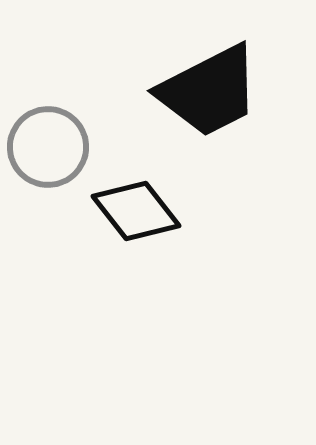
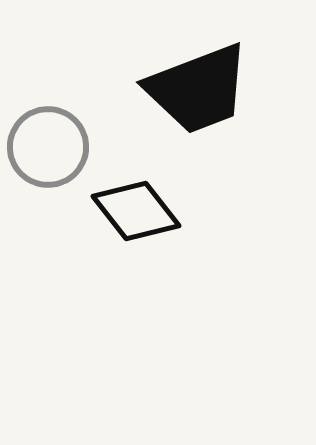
black trapezoid: moved 11 px left, 2 px up; rotated 6 degrees clockwise
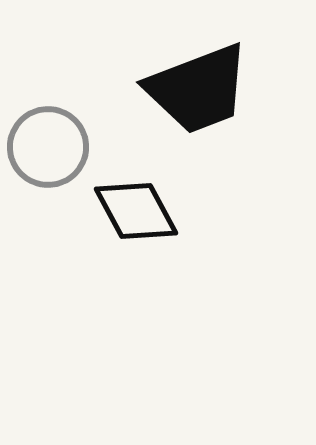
black diamond: rotated 10 degrees clockwise
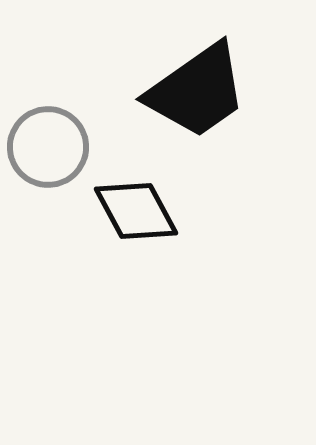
black trapezoid: moved 1 px left, 2 px down; rotated 14 degrees counterclockwise
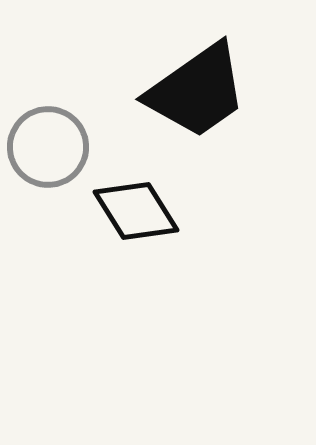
black diamond: rotated 4 degrees counterclockwise
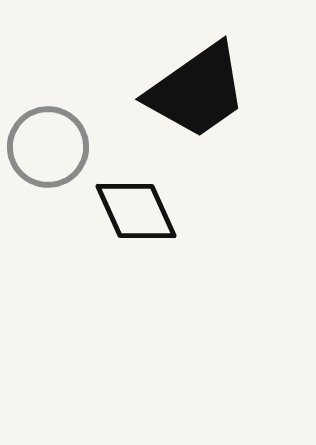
black diamond: rotated 8 degrees clockwise
